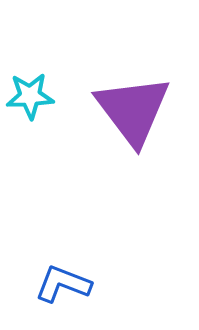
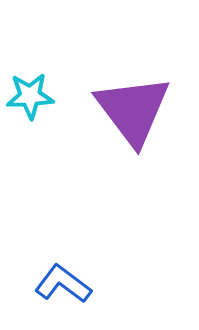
blue L-shape: rotated 16 degrees clockwise
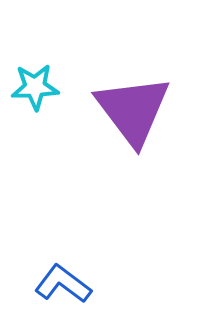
cyan star: moved 5 px right, 9 px up
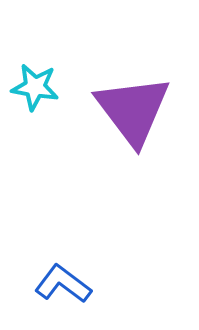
cyan star: rotated 12 degrees clockwise
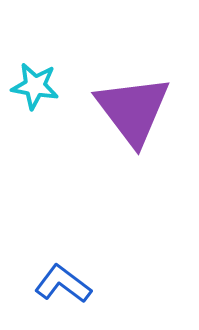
cyan star: moved 1 px up
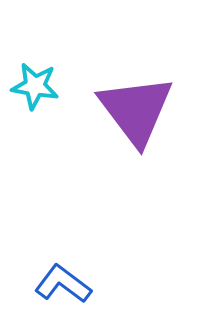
purple triangle: moved 3 px right
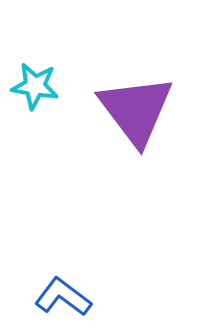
blue L-shape: moved 13 px down
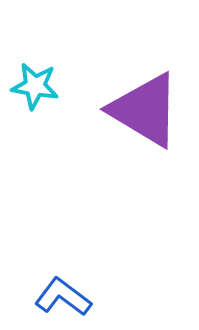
purple triangle: moved 9 px right; rotated 22 degrees counterclockwise
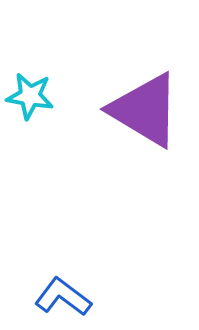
cyan star: moved 5 px left, 10 px down
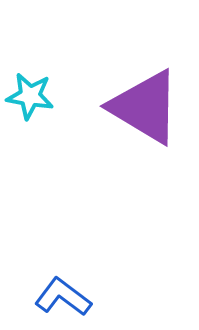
purple triangle: moved 3 px up
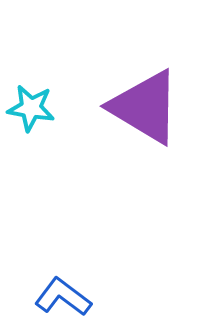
cyan star: moved 1 px right, 12 px down
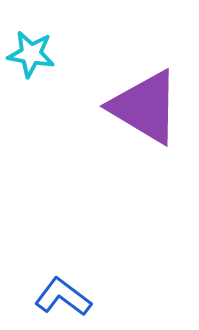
cyan star: moved 54 px up
